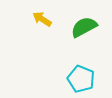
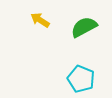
yellow arrow: moved 2 px left, 1 px down
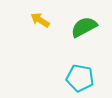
cyan pentagon: moved 1 px left, 1 px up; rotated 12 degrees counterclockwise
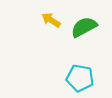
yellow arrow: moved 11 px right
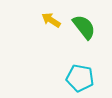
green semicircle: rotated 80 degrees clockwise
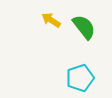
cyan pentagon: rotated 28 degrees counterclockwise
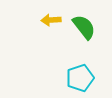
yellow arrow: rotated 36 degrees counterclockwise
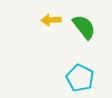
cyan pentagon: rotated 28 degrees counterclockwise
